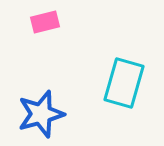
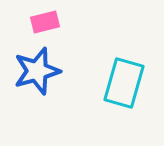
blue star: moved 4 px left, 43 px up
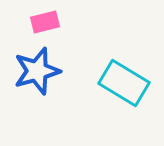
cyan rectangle: rotated 75 degrees counterclockwise
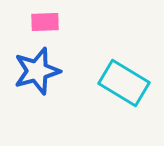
pink rectangle: rotated 12 degrees clockwise
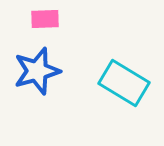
pink rectangle: moved 3 px up
